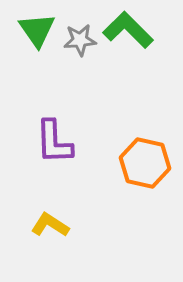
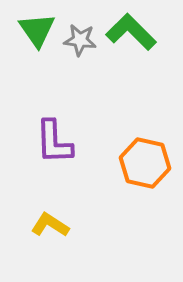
green L-shape: moved 3 px right, 2 px down
gray star: rotated 12 degrees clockwise
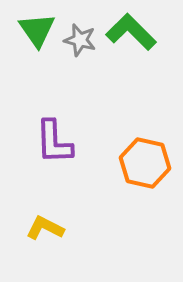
gray star: rotated 8 degrees clockwise
yellow L-shape: moved 5 px left, 3 px down; rotated 6 degrees counterclockwise
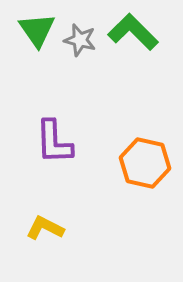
green L-shape: moved 2 px right
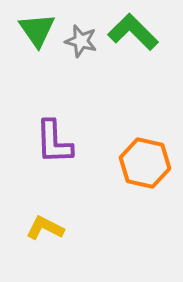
gray star: moved 1 px right, 1 px down
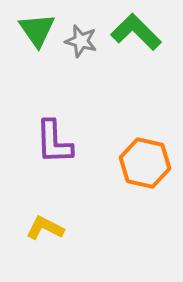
green L-shape: moved 3 px right
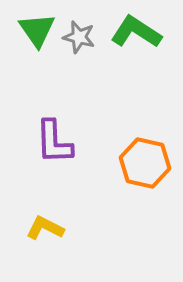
green L-shape: rotated 12 degrees counterclockwise
gray star: moved 2 px left, 4 px up
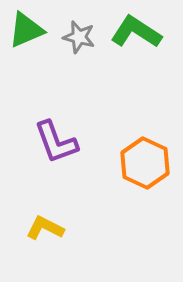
green triangle: moved 11 px left; rotated 42 degrees clockwise
purple L-shape: moved 2 px right; rotated 18 degrees counterclockwise
orange hexagon: rotated 12 degrees clockwise
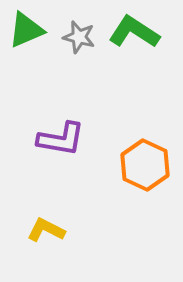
green L-shape: moved 2 px left
purple L-shape: moved 5 px right, 3 px up; rotated 60 degrees counterclockwise
orange hexagon: moved 2 px down
yellow L-shape: moved 1 px right, 2 px down
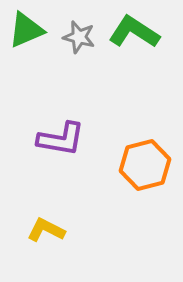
orange hexagon: rotated 21 degrees clockwise
